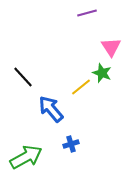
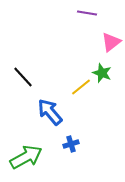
purple line: rotated 24 degrees clockwise
pink triangle: moved 5 px up; rotated 25 degrees clockwise
blue arrow: moved 1 px left, 3 px down
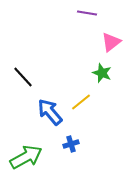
yellow line: moved 15 px down
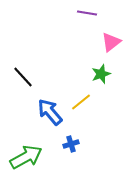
green star: moved 1 px left, 1 px down; rotated 30 degrees clockwise
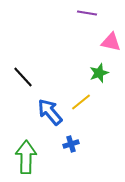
pink triangle: rotated 50 degrees clockwise
green star: moved 2 px left, 1 px up
green arrow: rotated 60 degrees counterclockwise
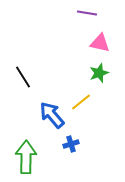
pink triangle: moved 11 px left, 1 px down
black line: rotated 10 degrees clockwise
blue arrow: moved 2 px right, 3 px down
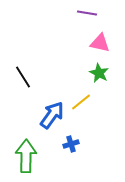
green star: rotated 24 degrees counterclockwise
blue arrow: rotated 76 degrees clockwise
green arrow: moved 1 px up
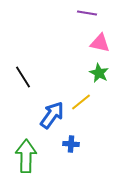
blue cross: rotated 21 degrees clockwise
